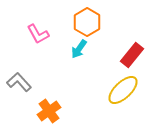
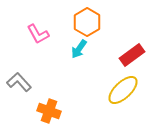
red rectangle: rotated 15 degrees clockwise
orange cross: rotated 35 degrees counterclockwise
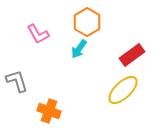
gray L-shape: moved 2 px left, 1 px up; rotated 25 degrees clockwise
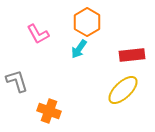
red rectangle: rotated 30 degrees clockwise
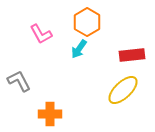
pink L-shape: moved 3 px right
gray L-shape: moved 2 px right; rotated 10 degrees counterclockwise
orange cross: moved 1 px right, 3 px down; rotated 20 degrees counterclockwise
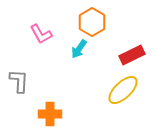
orange hexagon: moved 5 px right
red rectangle: rotated 20 degrees counterclockwise
gray L-shape: rotated 30 degrees clockwise
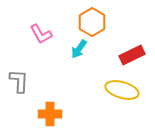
yellow ellipse: moved 1 px left; rotated 60 degrees clockwise
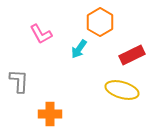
orange hexagon: moved 8 px right
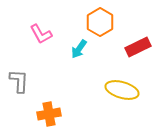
red rectangle: moved 6 px right, 8 px up
orange cross: moved 1 px left; rotated 10 degrees counterclockwise
